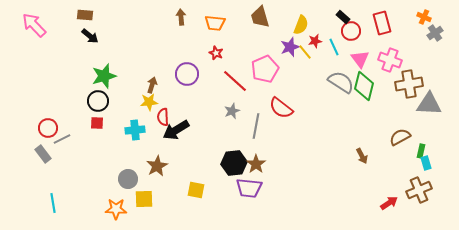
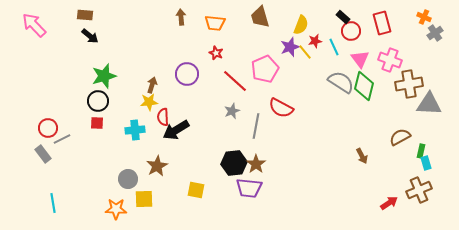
red semicircle at (281, 108): rotated 10 degrees counterclockwise
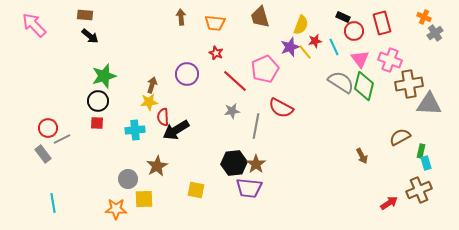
black rectangle at (343, 17): rotated 16 degrees counterclockwise
red circle at (351, 31): moved 3 px right
gray star at (232, 111): rotated 14 degrees clockwise
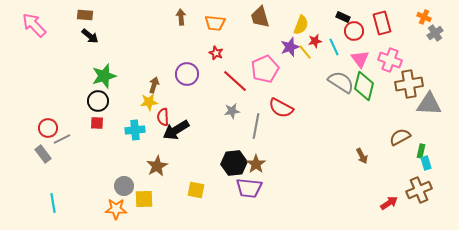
brown arrow at (152, 85): moved 2 px right
gray circle at (128, 179): moved 4 px left, 7 px down
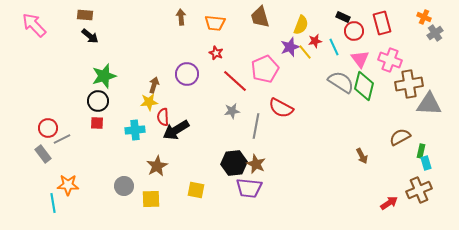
brown star at (256, 164): rotated 12 degrees counterclockwise
yellow square at (144, 199): moved 7 px right
orange star at (116, 209): moved 48 px left, 24 px up
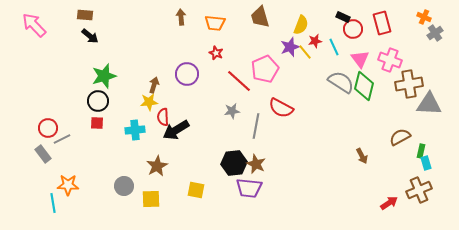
red circle at (354, 31): moved 1 px left, 2 px up
red line at (235, 81): moved 4 px right
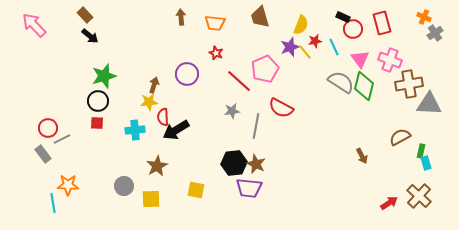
brown rectangle at (85, 15): rotated 42 degrees clockwise
brown cross at (419, 190): moved 6 px down; rotated 25 degrees counterclockwise
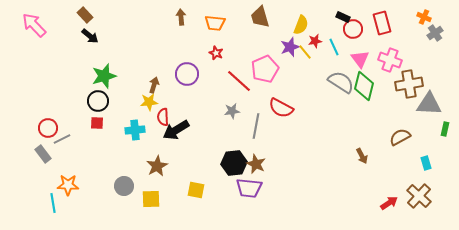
green rectangle at (421, 151): moved 24 px right, 22 px up
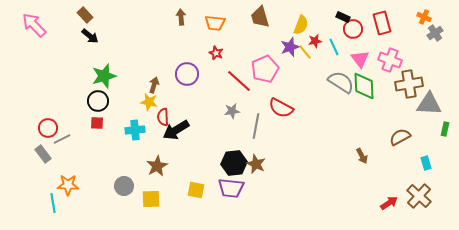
green diamond at (364, 86): rotated 16 degrees counterclockwise
yellow star at (149, 102): rotated 18 degrees clockwise
purple trapezoid at (249, 188): moved 18 px left
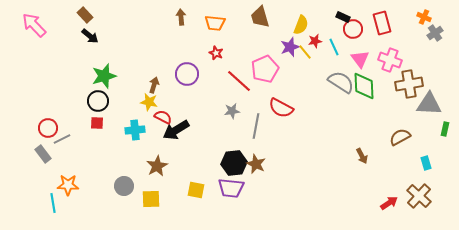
red semicircle at (163, 117): rotated 120 degrees clockwise
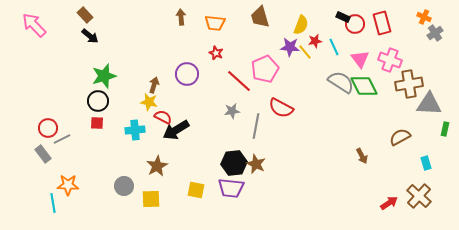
red circle at (353, 29): moved 2 px right, 5 px up
purple star at (290, 47): rotated 24 degrees clockwise
green diamond at (364, 86): rotated 24 degrees counterclockwise
